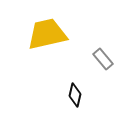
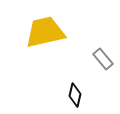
yellow trapezoid: moved 2 px left, 2 px up
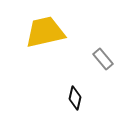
black diamond: moved 3 px down
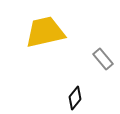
black diamond: rotated 25 degrees clockwise
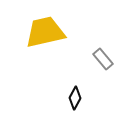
black diamond: rotated 10 degrees counterclockwise
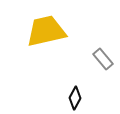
yellow trapezoid: moved 1 px right, 1 px up
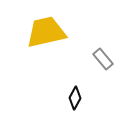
yellow trapezoid: moved 1 px down
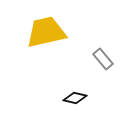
black diamond: rotated 75 degrees clockwise
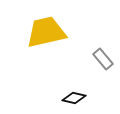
black diamond: moved 1 px left
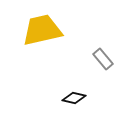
yellow trapezoid: moved 4 px left, 2 px up
